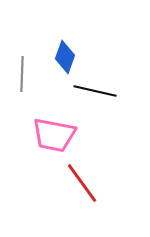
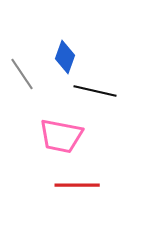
gray line: rotated 36 degrees counterclockwise
pink trapezoid: moved 7 px right, 1 px down
red line: moved 5 px left, 2 px down; rotated 54 degrees counterclockwise
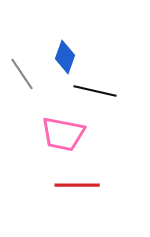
pink trapezoid: moved 2 px right, 2 px up
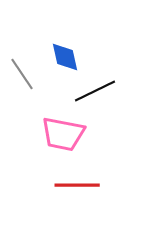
blue diamond: rotated 32 degrees counterclockwise
black line: rotated 39 degrees counterclockwise
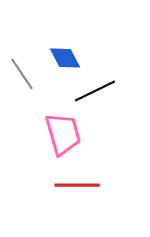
blue diamond: moved 1 px down; rotated 16 degrees counterclockwise
pink trapezoid: rotated 117 degrees counterclockwise
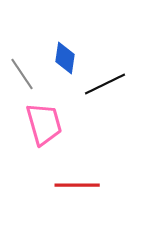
blue diamond: rotated 36 degrees clockwise
black line: moved 10 px right, 7 px up
pink trapezoid: moved 19 px left, 10 px up
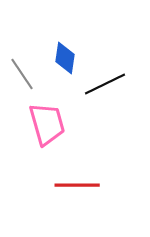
pink trapezoid: moved 3 px right
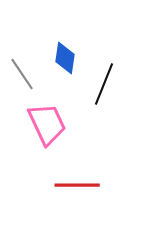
black line: moved 1 px left; rotated 42 degrees counterclockwise
pink trapezoid: rotated 9 degrees counterclockwise
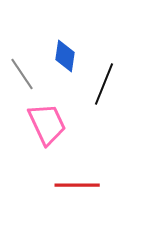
blue diamond: moved 2 px up
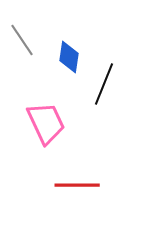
blue diamond: moved 4 px right, 1 px down
gray line: moved 34 px up
pink trapezoid: moved 1 px left, 1 px up
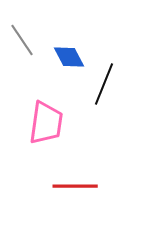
blue diamond: rotated 36 degrees counterclockwise
pink trapezoid: rotated 33 degrees clockwise
red line: moved 2 px left, 1 px down
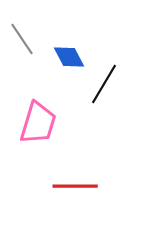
gray line: moved 1 px up
black line: rotated 9 degrees clockwise
pink trapezoid: moved 8 px left; rotated 9 degrees clockwise
